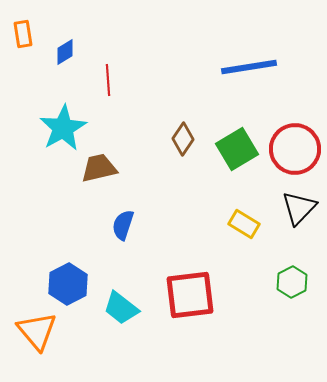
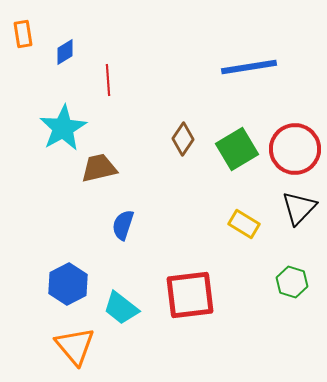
green hexagon: rotated 16 degrees counterclockwise
orange triangle: moved 38 px right, 15 px down
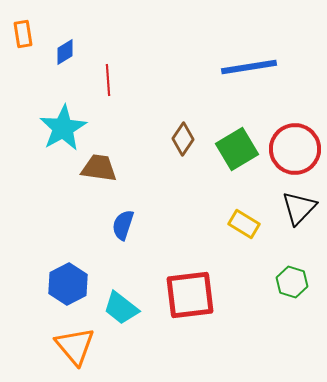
brown trapezoid: rotated 21 degrees clockwise
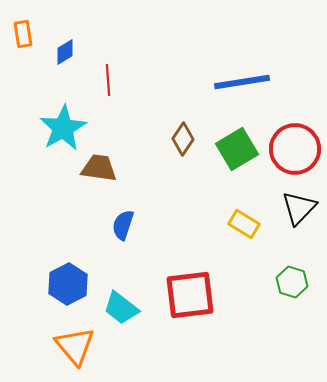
blue line: moved 7 px left, 15 px down
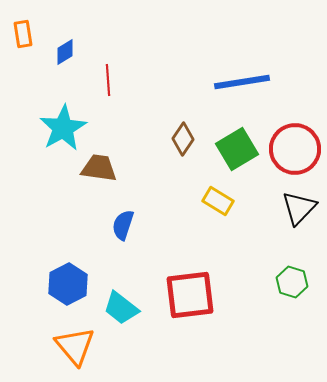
yellow rectangle: moved 26 px left, 23 px up
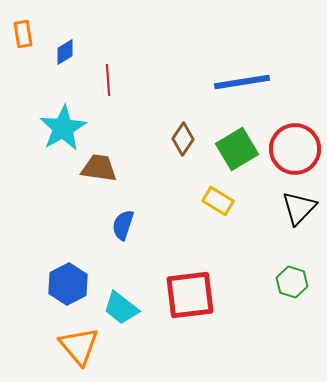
orange triangle: moved 4 px right
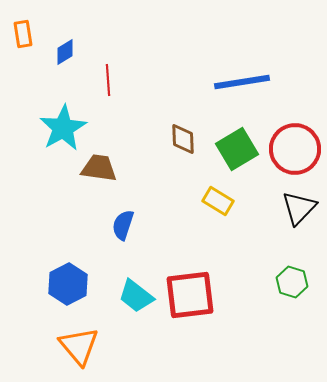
brown diamond: rotated 36 degrees counterclockwise
cyan trapezoid: moved 15 px right, 12 px up
